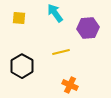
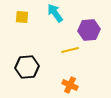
yellow square: moved 3 px right, 1 px up
purple hexagon: moved 1 px right, 2 px down
yellow line: moved 9 px right, 2 px up
black hexagon: moved 5 px right, 1 px down; rotated 25 degrees clockwise
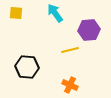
yellow square: moved 6 px left, 4 px up
black hexagon: rotated 10 degrees clockwise
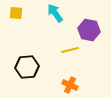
purple hexagon: rotated 15 degrees clockwise
black hexagon: rotated 10 degrees counterclockwise
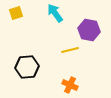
yellow square: rotated 24 degrees counterclockwise
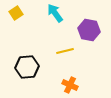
yellow square: rotated 16 degrees counterclockwise
yellow line: moved 5 px left, 1 px down
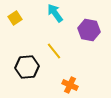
yellow square: moved 1 px left, 5 px down
yellow line: moved 11 px left; rotated 66 degrees clockwise
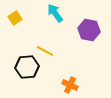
yellow line: moved 9 px left; rotated 24 degrees counterclockwise
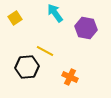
purple hexagon: moved 3 px left, 2 px up
orange cross: moved 8 px up
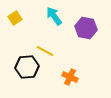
cyan arrow: moved 1 px left, 3 px down
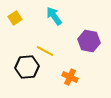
purple hexagon: moved 3 px right, 13 px down
